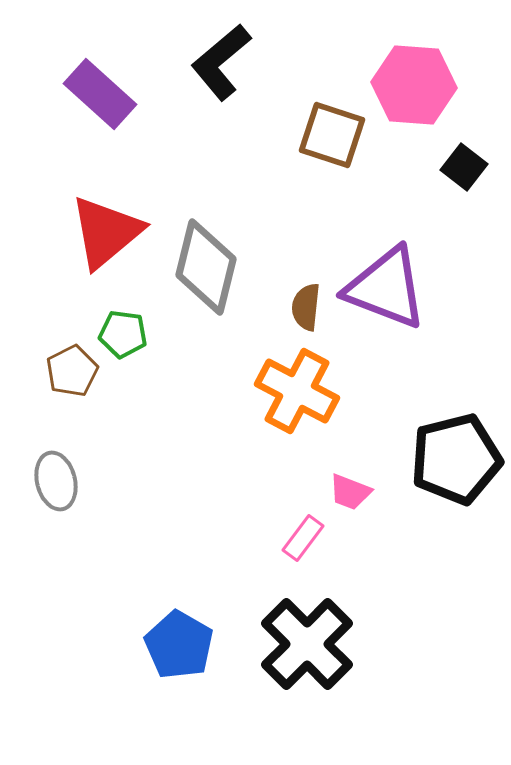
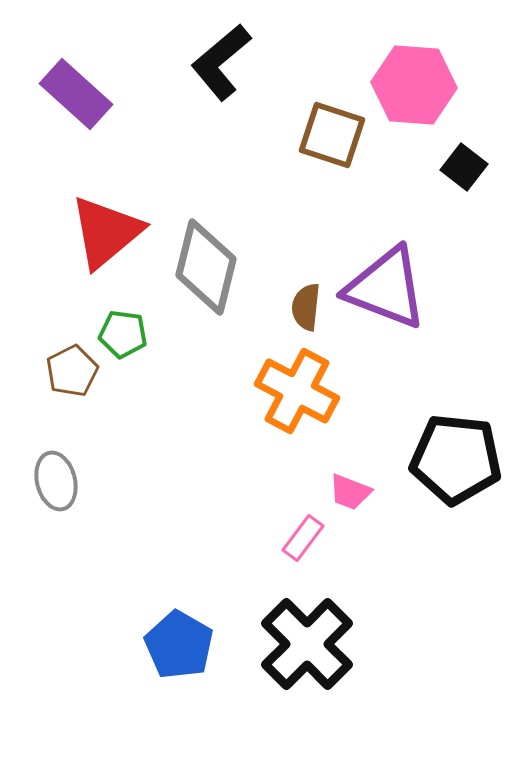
purple rectangle: moved 24 px left
black pentagon: rotated 20 degrees clockwise
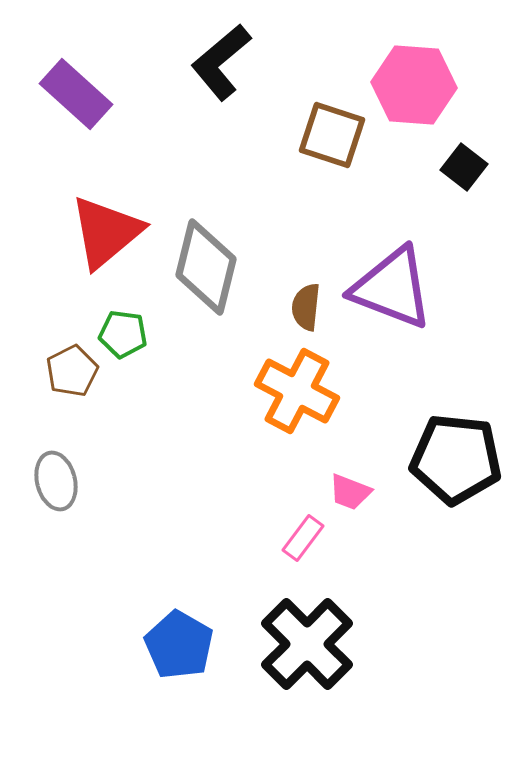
purple triangle: moved 6 px right
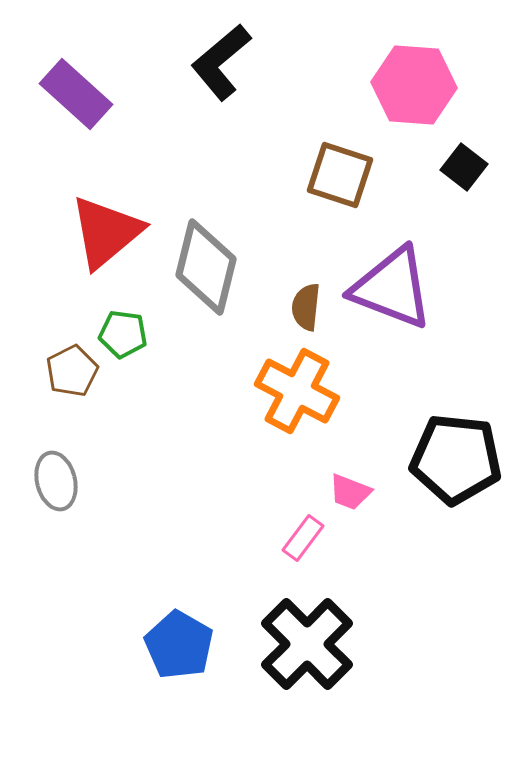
brown square: moved 8 px right, 40 px down
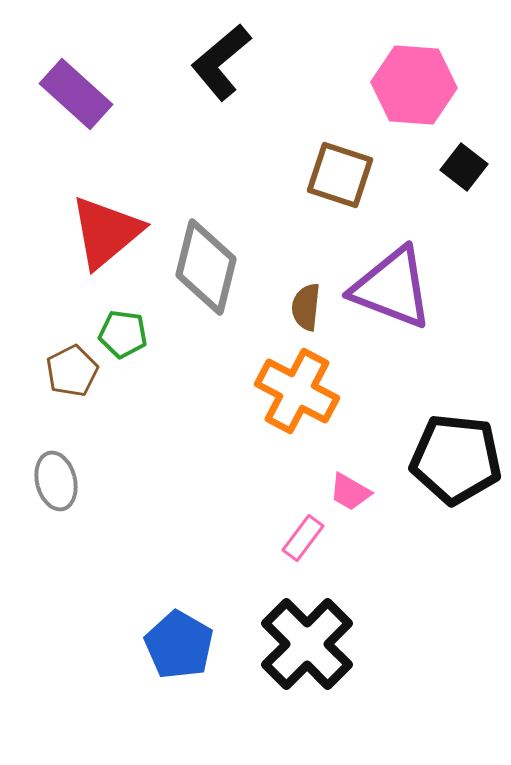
pink trapezoid: rotated 9 degrees clockwise
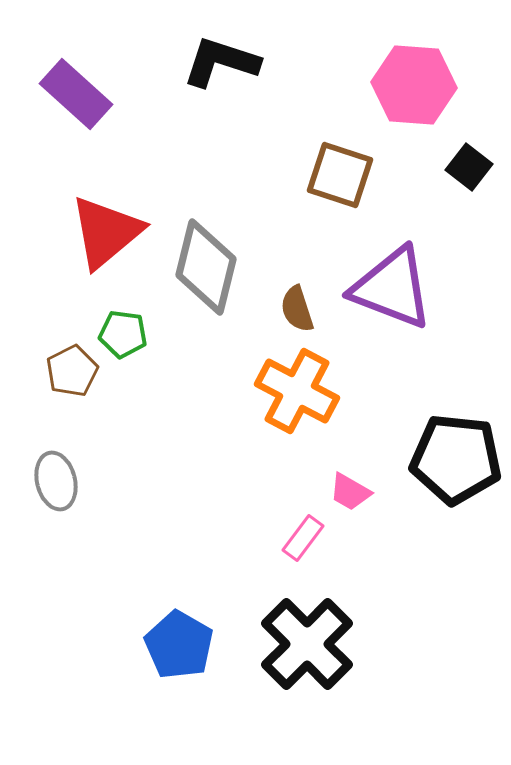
black L-shape: rotated 58 degrees clockwise
black square: moved 5 px right
brown semicircle: moved 9 px left, 2 px down; rotated 24 degrees counterclockwise
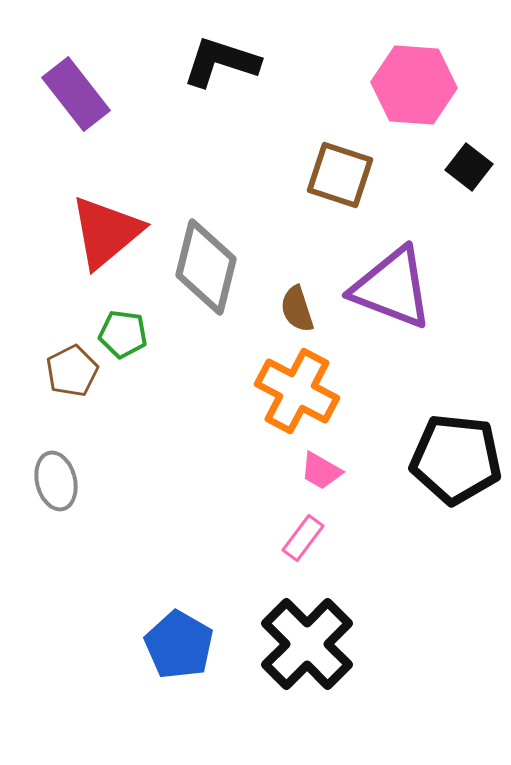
purple rectangle: rotated 10 degrees clockwise
pink trapezoid: moved 29 px left, 21 px up
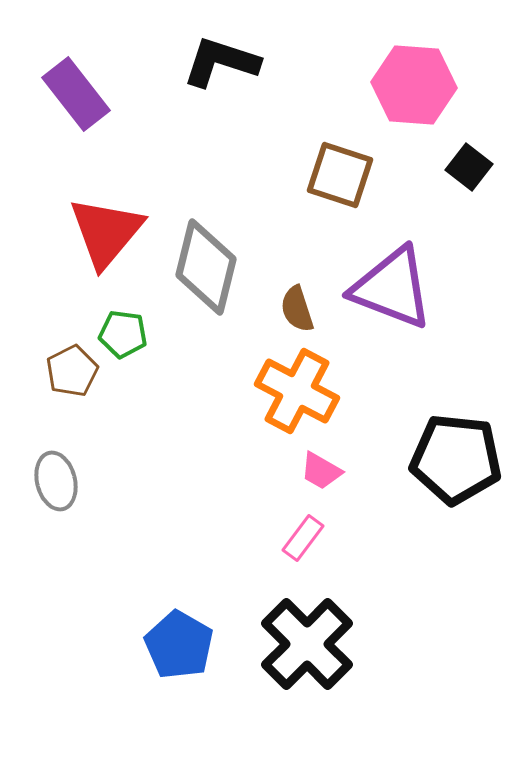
red triangle: rotated 10 degrees counterclockwise
